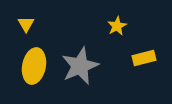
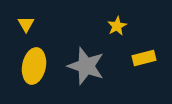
gray star: moved 6 px right; rotated 30 degrees counterclockwise
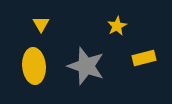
yellow triangle: moved 15 px right
yellow ellipse: rotated 16 degrees counterclockwise
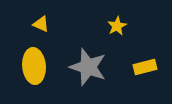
yellow triangle: rotated 36 degrees counterclockwise
yellow rectangle: moved 1 px right, 9 px down
gray star: moved 2 px right, 1 px down
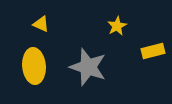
yellow rectangle: moved 8 px right, 16 px up
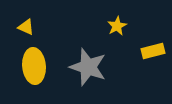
yellow triangle: moved 15 px left, 3 px down
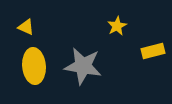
gray star: moved 5 px left, 1 px up; rotated 9 degrees counterclockwise
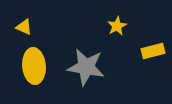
yellow triangle: moved 2 px left
gray star: moved 3 px right, 1 px down
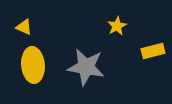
yellow ellipse: moved 1 px left, 1 px up
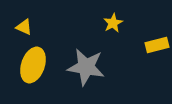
yellow star: moved 4 px left, 3 px up
yellow rectangle: moved 4 px right, 6 px up
yellow ellipse: rotated 24 degrees clockwise
